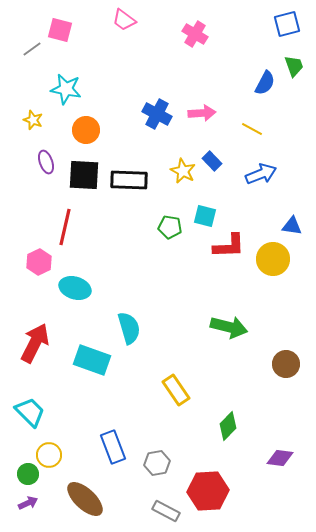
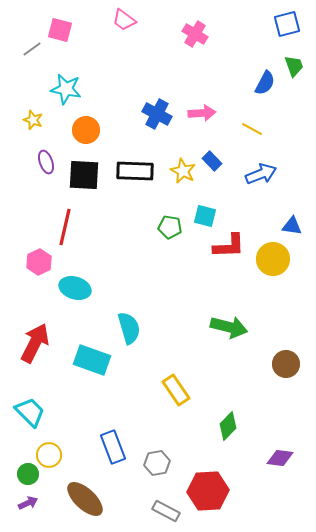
black rectangle at (129, 180): moved 6 px right, 9 px up
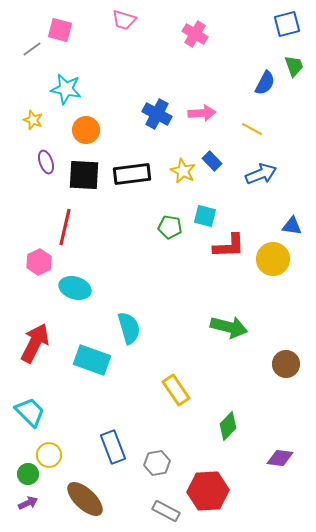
pink trapezoid at (124, 20): rotated 20 degrees counterclockwise
black rectangle at (135, 171): moved 3 px left, 3 px down; rotated 9 degrees counterclockwise
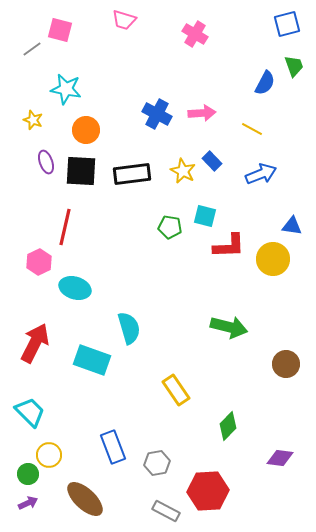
black square at (84, 175): moved 3 px left, 4 px up
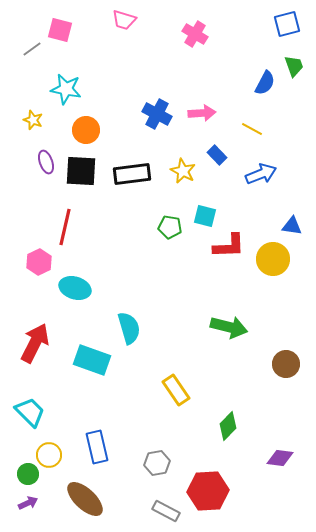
blue rectangle at (212, 161): moved 5 px right, 6 px up
blue rectangle at (113, 447): moved 16 px left; rotated 8 degrees clockwise
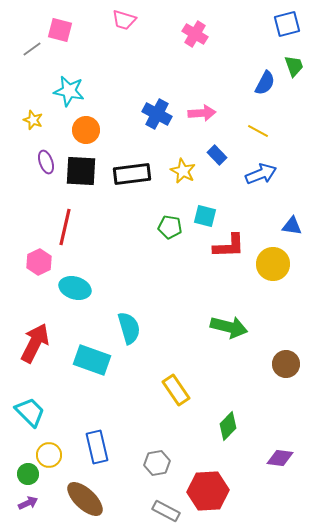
cyan star at (66, 89): moved 3 px right, 2 px down
yellow line at (252, 129): moved 6 px right, 2 px down
yellow circle at (273, 259): moved 5 px down
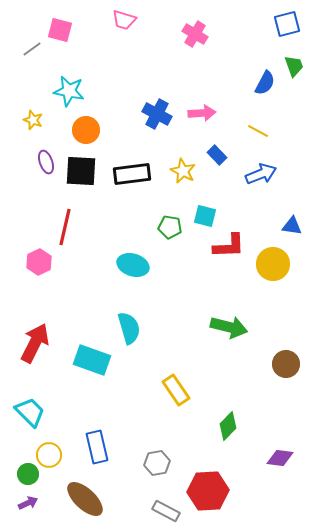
cyan ellipse at (75, 288): moved 58 px right, 23 px up
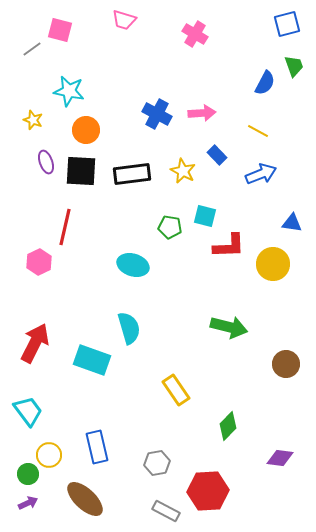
blue triangle at (292, 226): moved 3 px up
cyan trapezoid at (30, 412): moved 2 px left, 1 px up; rotated 8 degrees clockwise
